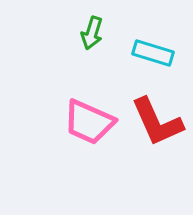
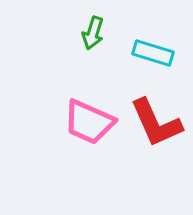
green arrow: moved 1 px right
red L-shape: moved 1 px left, 1 px down
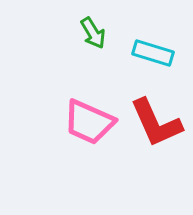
green arrow: rotated 48 degrees counterclockwise
